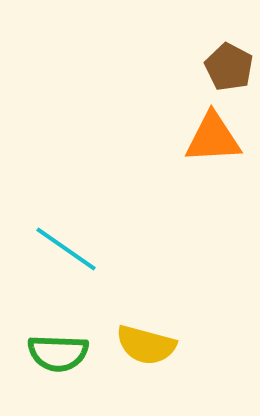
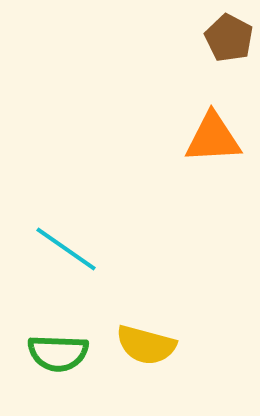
brown pentagon: moved 29 px up
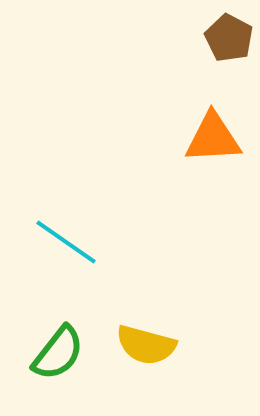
cyan line: moved 7 px up
green semicircle: rotated 54 degrees counterclockwise
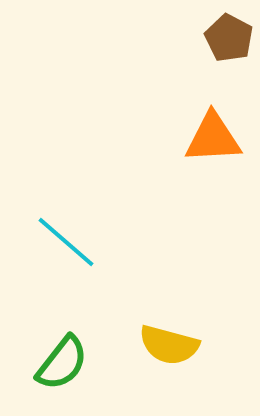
cyan line: rotated 6 degrees clockwise
yellow semicircle: moved 23 px right
green semicircle: moved 4 px right, 10 px down
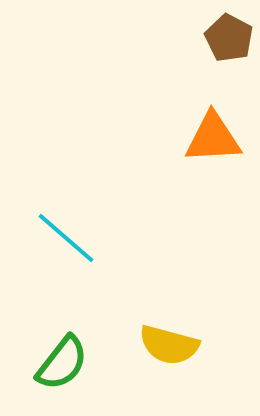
cyan line: moved 4 px up
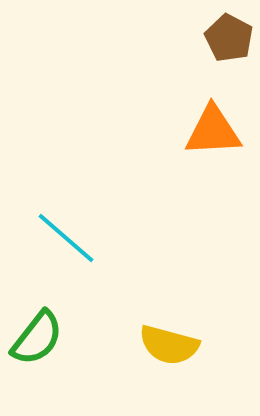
orange triangle: moved 7 px up
green semicircle: moved 25 px left, 25 px up
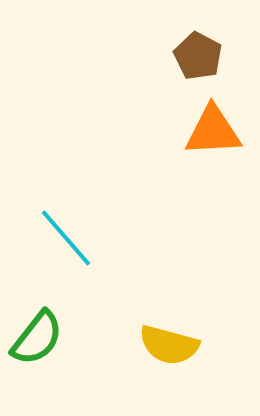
brown pentagon: moved 31 px left, 18 px down
cyan line: rotated 8 degrees clockwise
